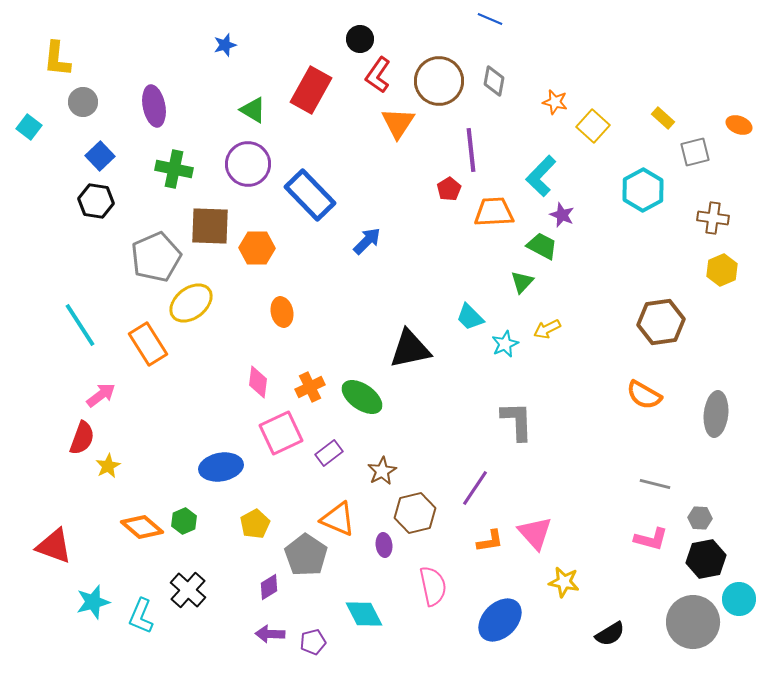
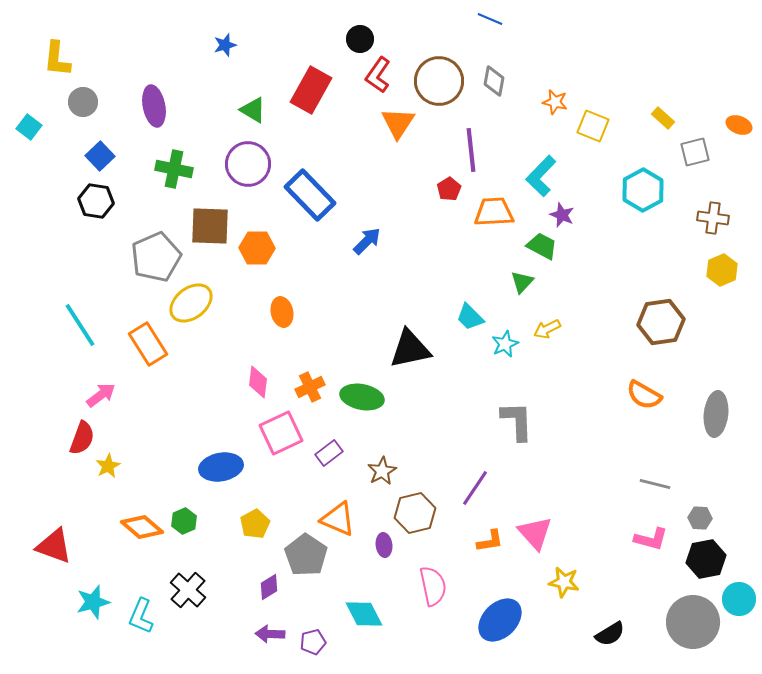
yellow square at (593, 126): rotated 20 degrees counterclockwise
green ellipse at (362, 397): rotated 24 degrees counterclockwise
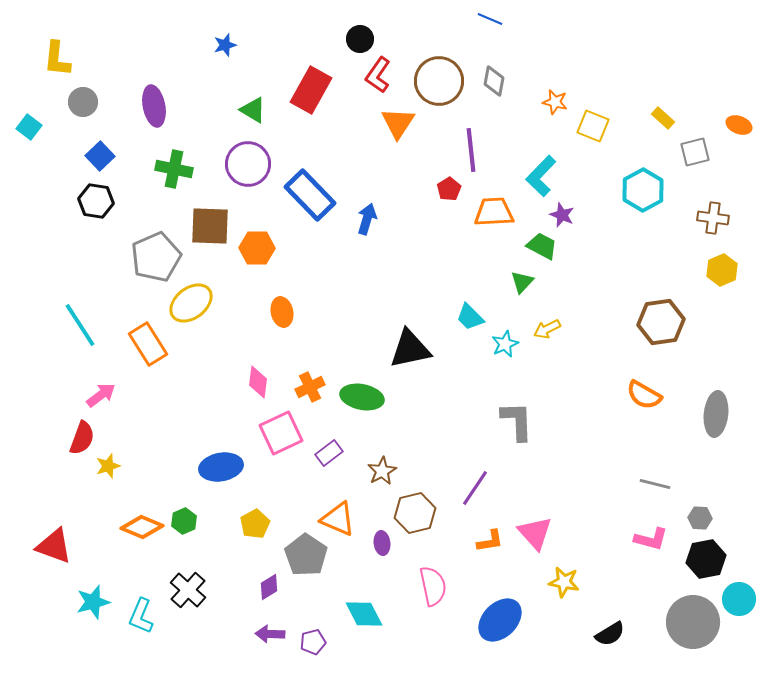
blue arrow at (367, 241): moved 22 px up; rotated 28 degrees counterclockwise
yellow star at (108, 466): rotated 10 degrees clockwise
orange diamond at (142, 527): rotated 18 degrees counterclockwise
purple ellipse at (384, 545): moved 2 px left, 2 px up
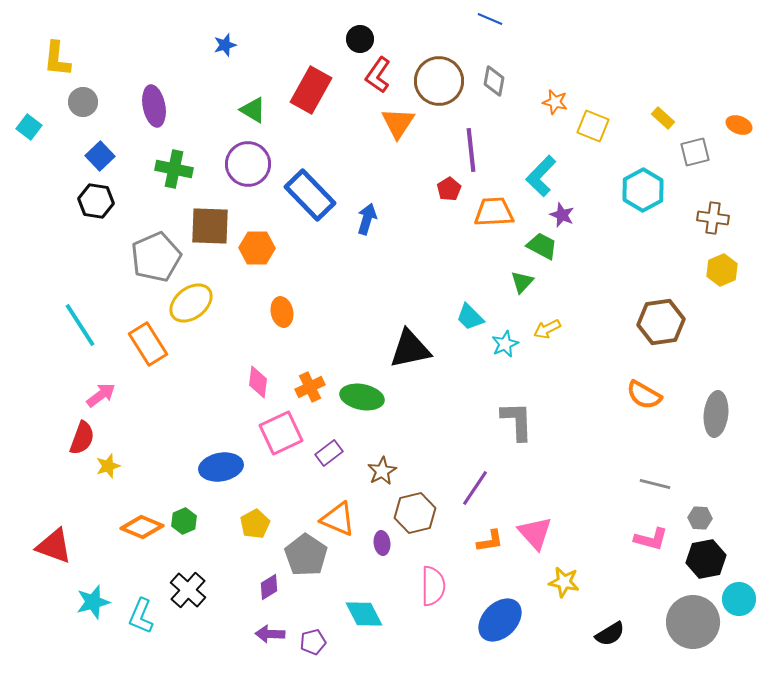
pink semicircle at (433, 586): rotated 12 degrees clockwise
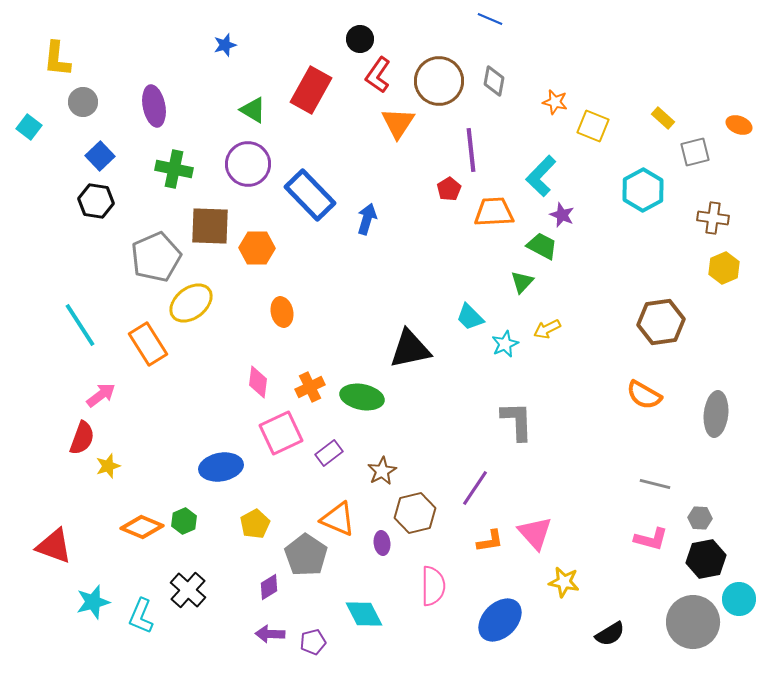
yellow hexagon at (722, 270): moved 2 px right, 2 px up
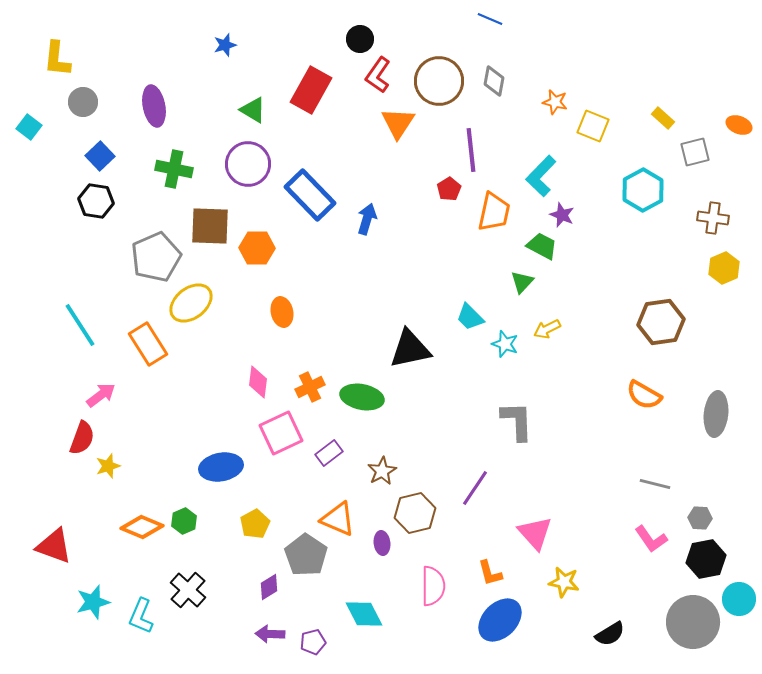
orange trapezoid at (494, 212): rotated 105 degrees clockwise
cyan star at (505, 344): rotated 28 degrees counterclockwise
pink L-shape at (651, 539): rotated 40 degrees clockwise
orange L-shape at (490, 541): moved 32 px down; rotated 84 degrees clockwise
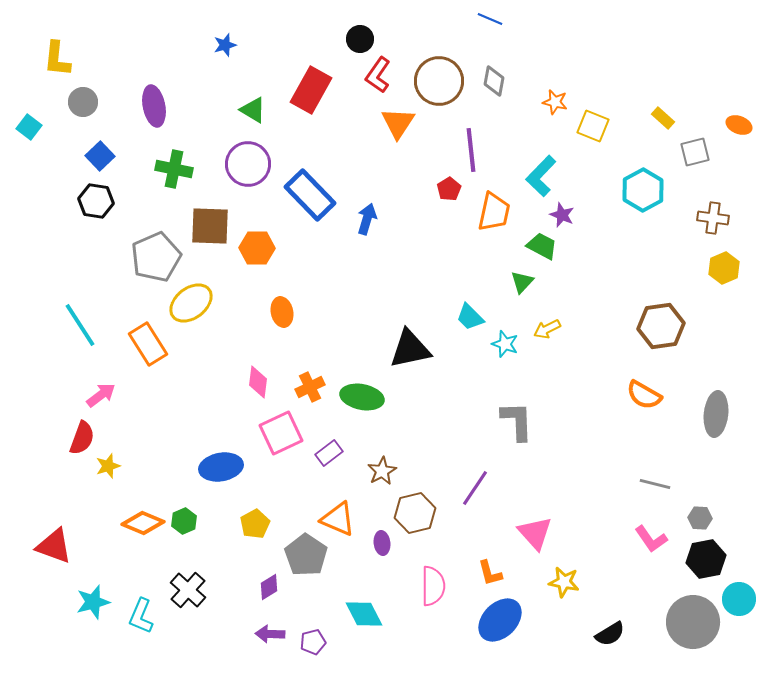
brown hexagon at (661, 322): moved 4 px down
orange diamond at (142, 527): moved 1 px right, 4 px up
